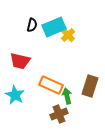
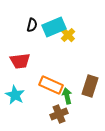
red trapezoid: rotated 20 degrees counterclockwise
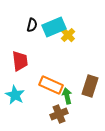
red trapezoid: rotated 90 degrees counterclockwise
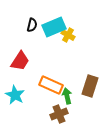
yellow cross: rotated 16 degrees counterclockwise
red trapezoid: rotated 40 degrees clockwise
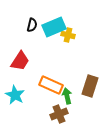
yellow cross: rotated 16 degrees counterclockwise
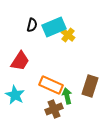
yellow cross: rotated 24 degrees clockwise
brown cross: moved 5 px left, 5 px up
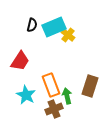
orange rectangle: rotated 45 degrees clockwise
cyan star: moved 11 px right
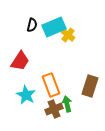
green arrow: moved 8 px down
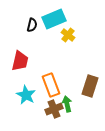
cyan rectangle: moved 8 px up
red trapezoid: rotated 20 degrees counterclockwise
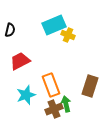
cyan rectangle: moved 6 px down
black semicircle: moved 22 px left, 5 px down
yellow cross: rotated 16 degrees counterclockwise
red trapezoid: rotated 130 degrees counterclockwise
cyan star: rotated 24 degrees clockwise
green arrow: moved 1 px left
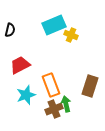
yellow cross: moved 3 px right
red trapezoid: moved 4 px down
